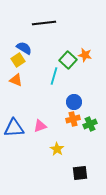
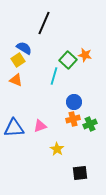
black line: rotated 60 degrees counterclockwise
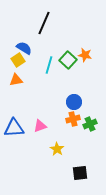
cyan line: moved 5 px left, 11 px up
orange triangle: rotated 32 degrees counterclockwise
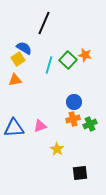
yellow square: moved 1 px up
orange triangle: moved 1 px left
